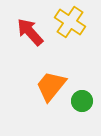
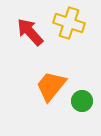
yellow cross: moved 1 px left, 1 px down; rotated 16 degrees counterclockwise
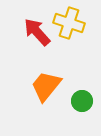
red arrow: moved 7 px right
orange trapezoid: moved 5 px left
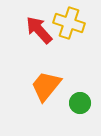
red arrow: moved 2 px right, 2 px up
green circle: moved 2 px left, 2 px down
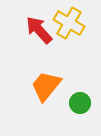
yellow cross: rotated 12 degrees clockwise
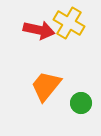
red arrow: rotated 144 degrees clockwise
green circle: moved 1 px right
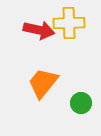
yellow cross: rotated 32 degrees counterclockwise
orange trapezoid: moved 3 px left, 3 px up
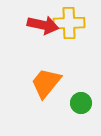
red arrow: moved 4 px right, 5 px up
orange trapezoid: moved 3 px right
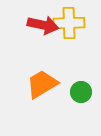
orange trapezoid: moved 4 px left, 1 px down; rotated 20 degrees clockwise
green circle: moved 11 px up
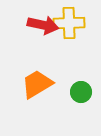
orange trapezoid: moved 5 px left
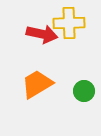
red arrow: moved 1 px left, 9 px down
green circle: moved 3 px right, 1 px up
